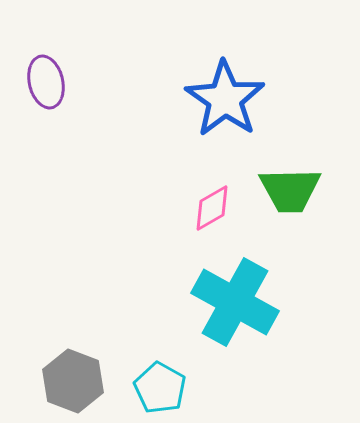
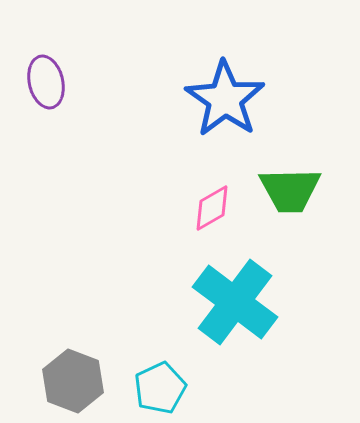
cyan cross: rotated 8 degrees clockwise
cyan pentagon: rotated 18 degrees clockwise
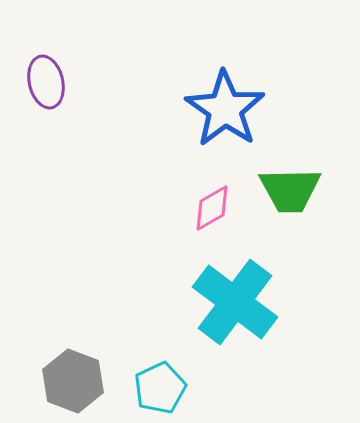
blue star: moved 10 px down
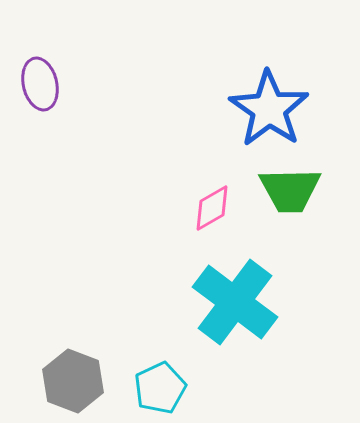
purple ellipse: moved 6 px left, 2 px down
blue star: moved 44 px right
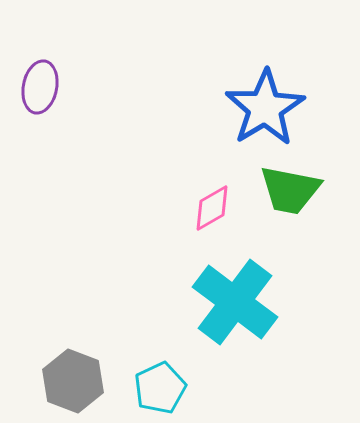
purple ellipse: moved 3 px down; rotated 24 degrees clockwise
blue star: moved 4 px left, 1 px up; rotated 6 degrees clockwise
green trapezoid: rotated 12 degrees clockwise
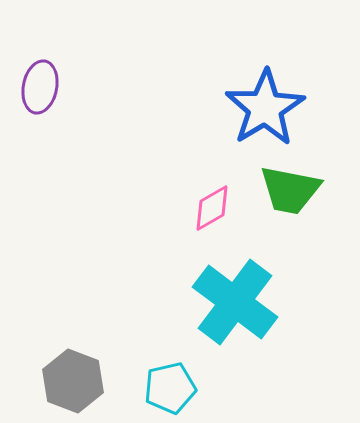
cyan pentagon: moved 10 px right; rotated 12 degrees clockwise
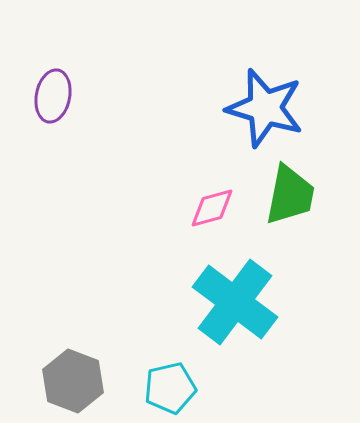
purple ellipse: moved 13 px right, 9 px down
blue star: rotated 24 degrees counterclockwise
green trapezoid: moved 5 px down; rotated 90 degrees counterclockwise
pink diamond: rotated 15 degrees clockwise
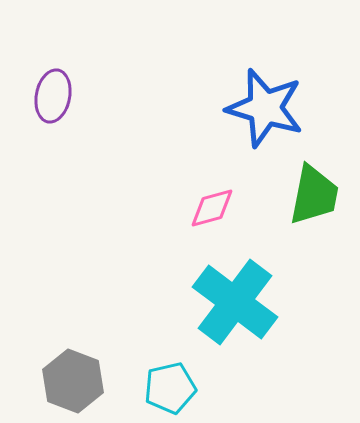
green trapezoid: moved 24 px right
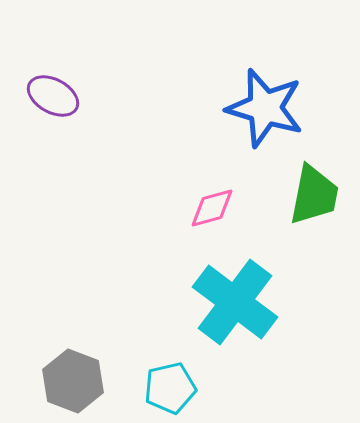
purple ellipse: rotated 72 degrees counterclockwise
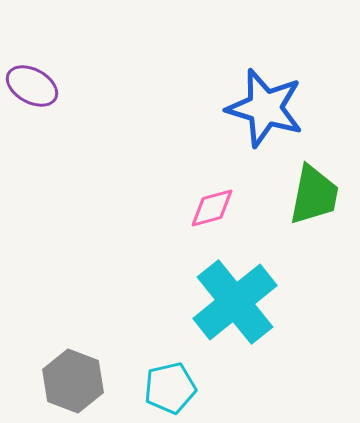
purple ellipse: moved 21 px left, 10 px up
cyan cross: rotated 14 degrees clockwise
